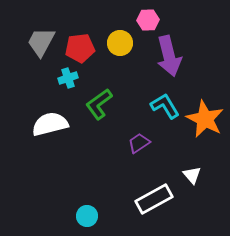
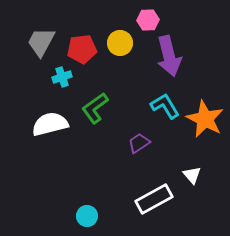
red pentagon: moved 2 px right, 1 px down
cyan cross: moved 6 px left, 1 px up
green L-shape: moved 4 px left, 4 px down
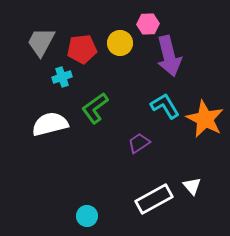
pink hexagon: moved 4 px down
white triangle: moved 11 px down
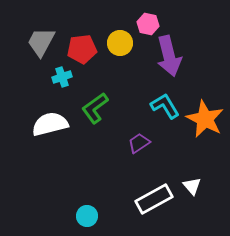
pink hexagon: rotated 15 degrees clockwise
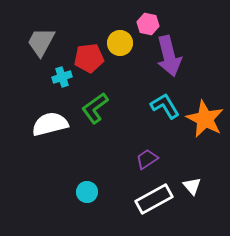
red pentagon: moved 7 px right, 9 px down
purple trapezoid: moved 8 px right, 16 px down
cyan circle: moved 24 px up
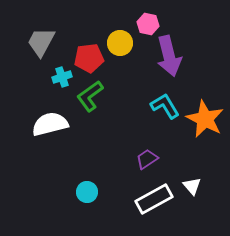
green L-shape: moved 5 px left, 12 px up
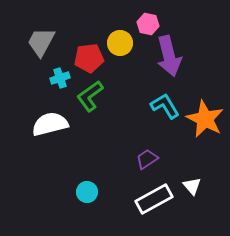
cyan cross: moved 2 px left, 1 px down
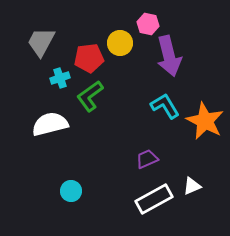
orange star: moved 2 px down
purple trapezoid: rotated 10 degrees clockwise
white triangle: rotated 48 degrees clockwise
cyan circle: moved 16 px left, 1 px up
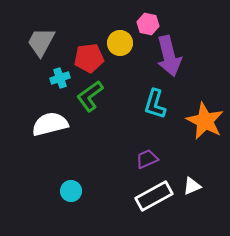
cyan L-shape: moved 10 px left, 2 px up; rotated 132 degrees counterclockwise
white rectangle: moved 3 px up
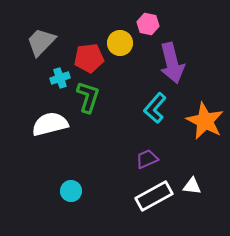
gray trapezoid: rotated 16 degrees clockwise
purple arrow: moved 3 px right, 7 px down
green L-shape: moved 2 px left, 1 px down; rotated 144 degrees clockwise
cyan L-shape: moved 4 px down; rotated 24 degrees clockwise
white triangle: rotated 30 degrees clockwise
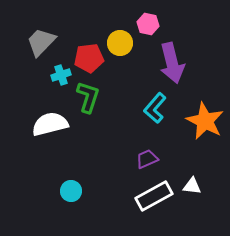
cyan cross: moved 1 px right, 3 px up
